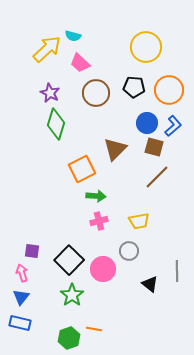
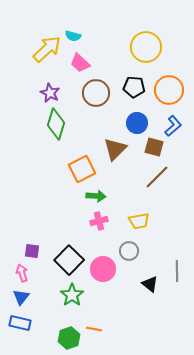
blue circle: moved 10 px left
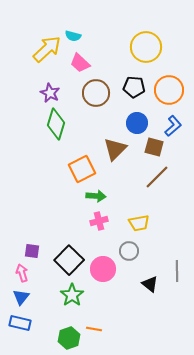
yellow trapezoid: moved 2 px down
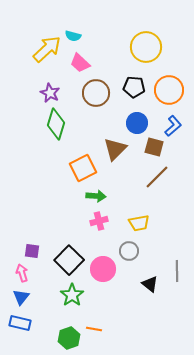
orange square: moved 1 px right, 1 px up
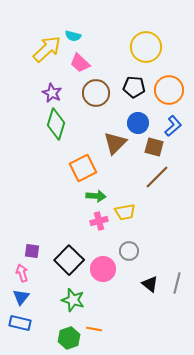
purple star: moved 2 px right
blue circle: moved 1 px right
brown triangle: moved 6 px up
yellow trapezoid: moved 14 px left, 11 px up
gray line: moved 12 px down; rotated 15 degrees clockwise
green star: moved 1 px right, 5 px down; rotated 20 degrees counterclockwise
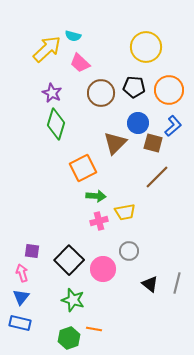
brown circle: moved 5 px right
brown square: moved 1 px left, 4 px up
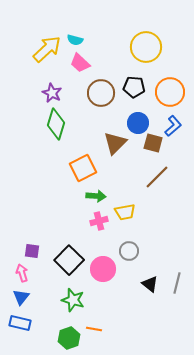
cyan semicircle: moved 2 px right, 4 px down
orange circle: moved 1 px right, 2 px down
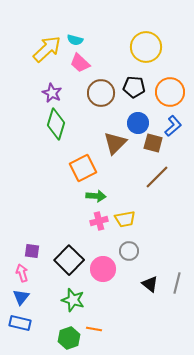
yellow trapezoid: moved 7 px down
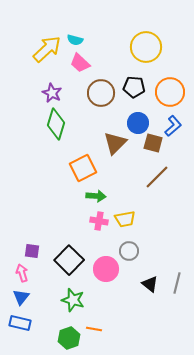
pink cross: rotated 24 degrees clockwise
pink circle: moved 3 px right
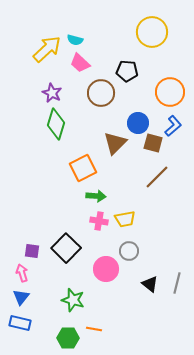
yellow circle: moved 6 px right, 15 px up
black pentagon: moved 7 px left, 16 px up
black square: moved 3 px left, 12 px up
green hexagon: moved 1 px left; rotated 20 degrees clockwise
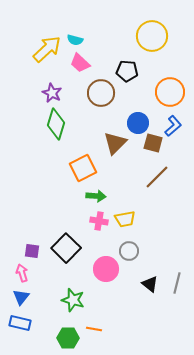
yellow circle: moved 4 px down
